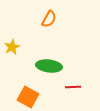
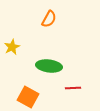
red line: moved 1 px down
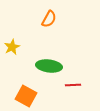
red line: moved 3 px up
orange square: moved 2 px left, 1 px up
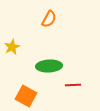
green ellipse: rotated 10 degrees counterclockwise
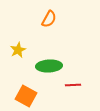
yellow star: moved 6 px right, 3 px down
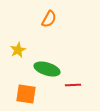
green ellipse: moved 2 px left, 3 px down; rotated 20 degrees clockwise
orange square: moved 2 px up; rotated 20 degrees counterclockwise
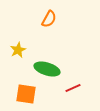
red line: moved 3 px down; rotated 21 degrees counterclockwise
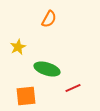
yellow star: moved 3 px up
orange square: moved 2 px down; rotated 15 degrees counterclockwise
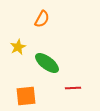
orange semicircle: moved 7 px left
green ellipse: moved 6 px up; rotated 20 degrees clockwise
red line: rotated 21 degrees clockwise
